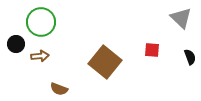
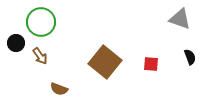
gray triangle: moved 1 px left, 1 px down; rotated 25 degrees counterclockwise
black circle: moved 1 px up
red square: moved 1 px left, 14 px down
brown arrow: rotated 60 degrees clockwise
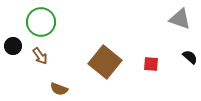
black circle: moved 3 px left, 3 px down
black semicircle: rotated 28 degrees counterclockwise
